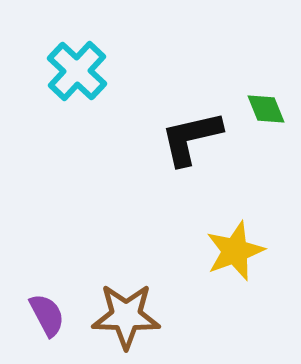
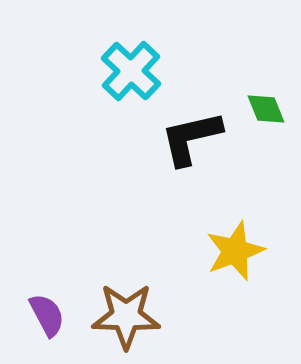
cyan cross: moved 54 px right
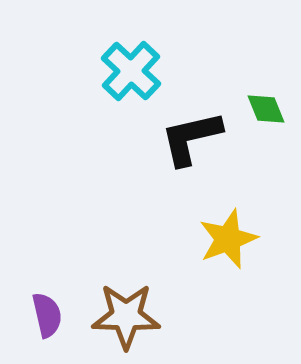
yellow star: moved 7 px left, 12 px up
purple semicircle: rotated 15 degrees clockwise
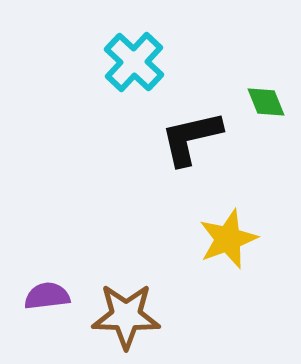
cyan cross: moved 3 px right, 9 px up
green diamond: moved 7 px up
purple semicircle: moved 19 px up; rotated 84 degrees counterclockwise
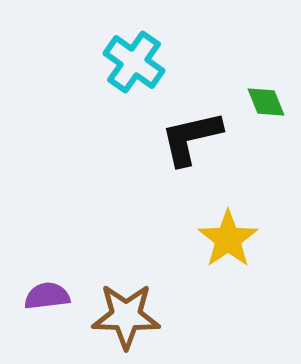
cyan cross: rotated 8 degrees counterclockwise
yellow star: rotated 14 degrees counterclockwise
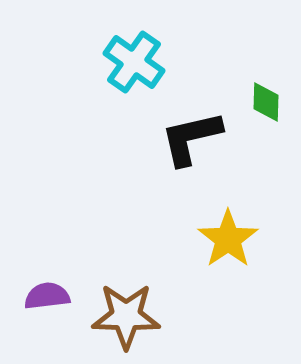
green diamond: rotated 24 degrees clockwise
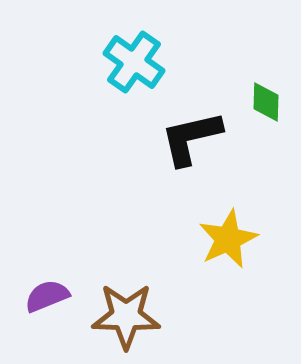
yellow star: rotated 10 degrees clockwise
purple semicircle: rotated 15 degrees counterclockwise
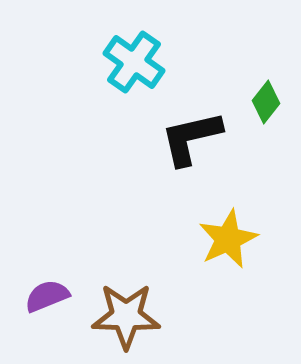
green diamond: rotated 36 degrees clockwise
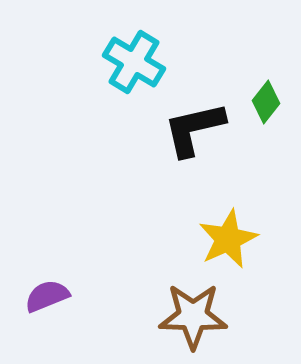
cyan cross: rotated 4 degrees counterclockwise
black L-shape: moved 3 px right, 9 px up
brown star: moved 67 px right
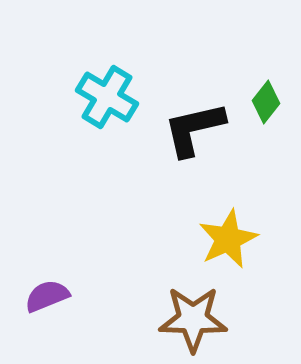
cyan cross: moved 27 px left, 35 px down
brown star: moved 3 px down
